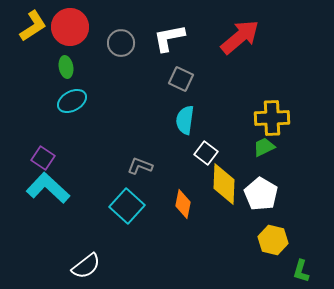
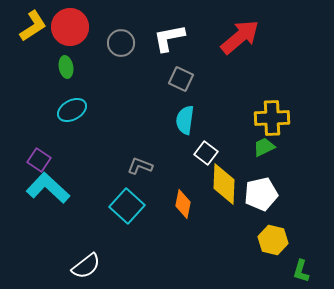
cyan ellipse: moved 9 px down
purple square: moved 4 px left, 2 px down
white pentagon: rotated 28 degrees clockwise
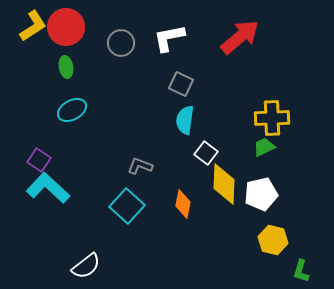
red circle: moved 4 px left
gray square: moved 5 px down
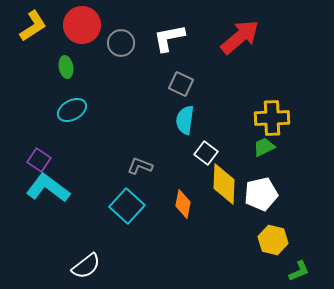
red circle: moved 16 px right, 2 px up
cyan L-shape: rotated 6 degrees counterclockwise
green L-shape: moved 2 px left; rotated 130 degrees counterclockwise
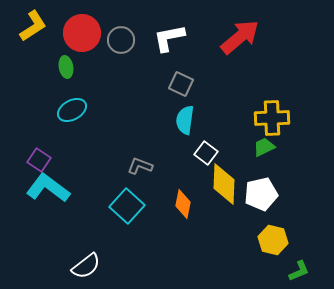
red circle: moved 8 px down
gray circle: moved 3 px up
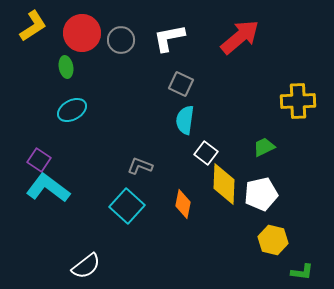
yellow cross: moved 26 px right, 17 px up
green L-shape: moved 3 px right, 1 px down; rotated 30 degrees clockwise
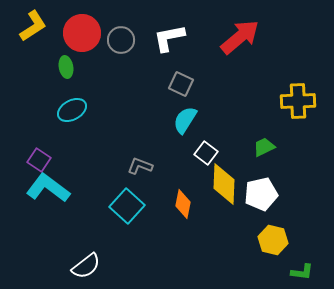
cyan semicircle: rotated 24 degrees clockwise
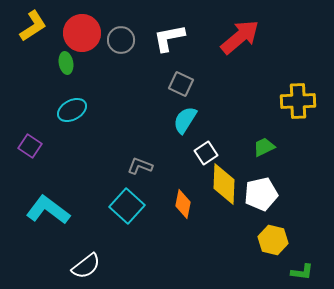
green ellipse: moved 4 px up
white square: rotated 20 degrees clockwise
purple square: moved 9 px left, 14 px up
cyan L-shape: moved 22 px down
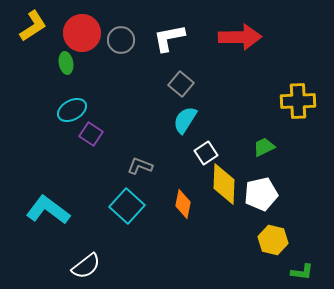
red arrow: rotated 39 degrees clockwise
gray square: rotated 15 degrees clockwise
purple square: moved 61 px right, 12 px up
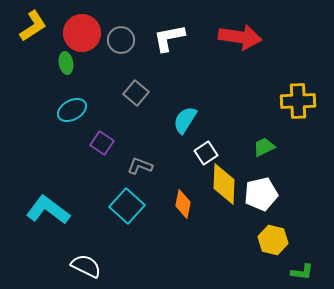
red arrow: rotated 9 degrees clockwise
gray square: moved 45 px left, 9 px down
purple square: moved 11 px right, 9 px down
white semicircle: rotated 116 degrees counterclockwise
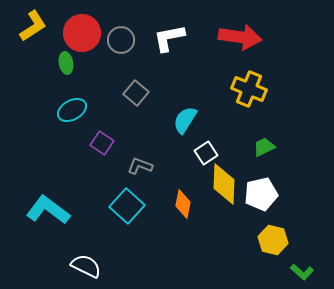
yellow cross: moved 49 px left, 12 px up; rotated 24 degrees clockwise
green L-shape: rotated 35 degrees clockwise
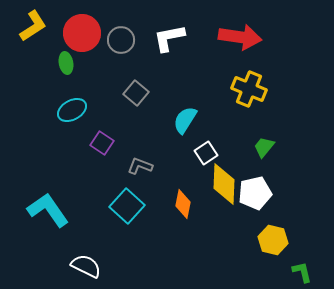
green trapezoid: rotated 25 degrees counterclockwise
white pentagon: moved 6 px left, 1 px up
cyan L-shape: rotated 18 degrees clockwise
green L-shape: rotated 145 degrees counterclockwise
